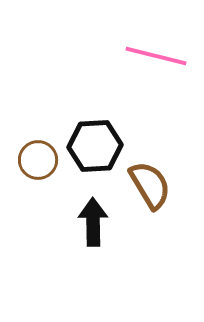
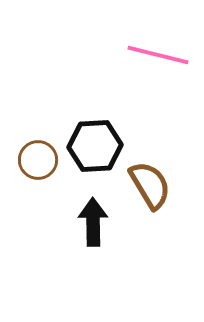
pink line: moved 2 px right, 1 px up
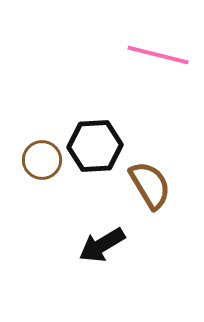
brown circle: moved 4 px right
black arrow: moved 9 px right, 23 px down; rotated 120 degrees counterclockwise
